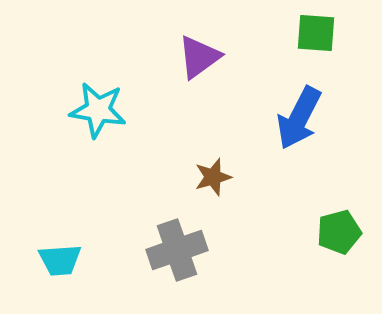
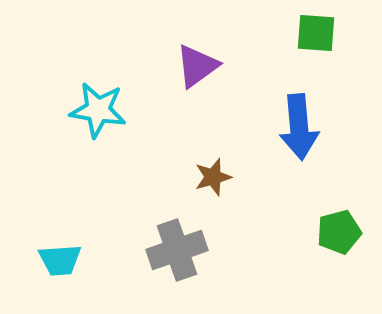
purple triangle: moved 2 px left, 9 px down
blue arrow: moved 9 px down; rotated 32 degrees counterclockwise
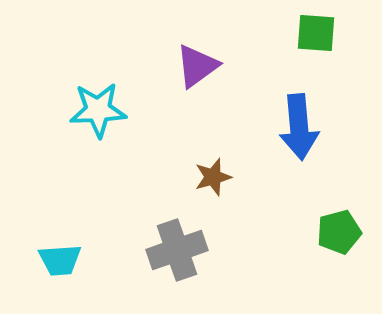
cyan star: rotated 12 degrees counterclockwise
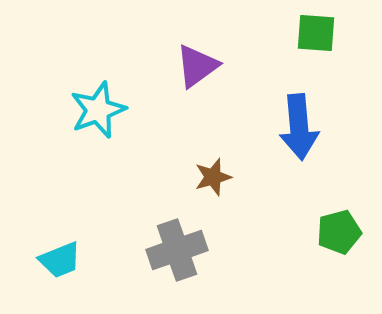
cyan star: rotated 18 degrees counterclockwise
cyan trapezoid: rotated 18 degrees counterclockwise
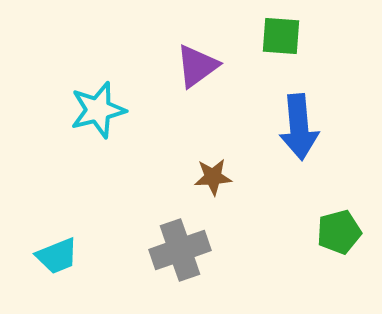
green square: moved 35 px left, 3 px down
cyan star: rotated 6 degrees clockwise
brown star: rotated 12 degrees clockwise
gray cross: moved 3 px right
cyan trapezoid: moved 3 px left, 4 px up
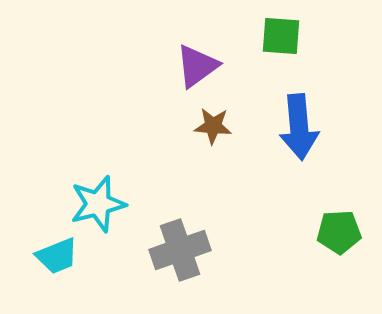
cyan star: moved 94 px down
brown star: moved 51 px up; rotated 9 degrees clockwise
green pentagon: rotated 12 degrees clockwise
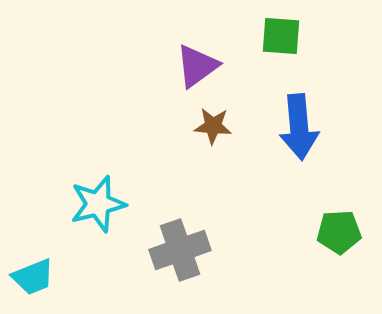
cyan trapezoid: moved 24 px left, 21 px down
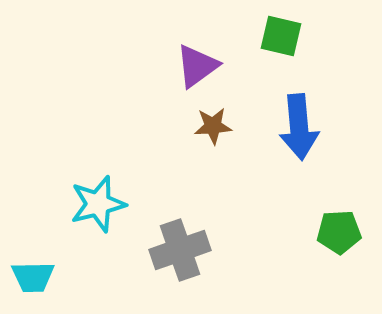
green square: rotated 9 degrees clockwise
brown star: rotated 9 degrees counterclockwise
cyan trapezoid: rotated 21 degrees clockwise
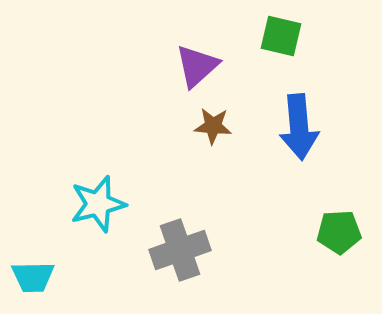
purple triangle: rotated 6 degrees counterclockwise
brown star: rotated 9 degrees clockwise
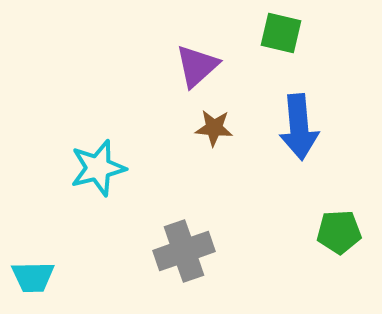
green square: moved 3 px up
brown star: moved 1 px right, 2 px down
cyan star: moved 36 px up
gray cross: moved 4 px right, 1 px down
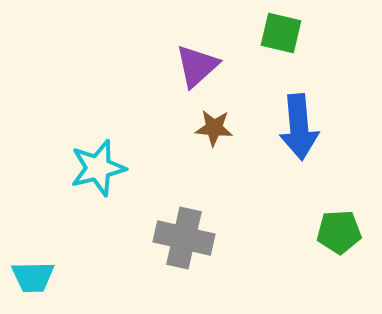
gray cross: moved 13 px up; rotated 32 degrees clockwise
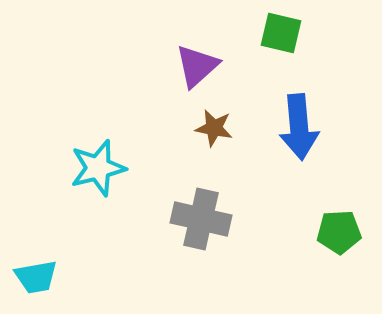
brown star: rotated 6 degrees clockwise
gray cross: moved 17 px right, 19 px up
cyan trapezoid: moved 3 px right; rotated 9 degrees counterclockwise
